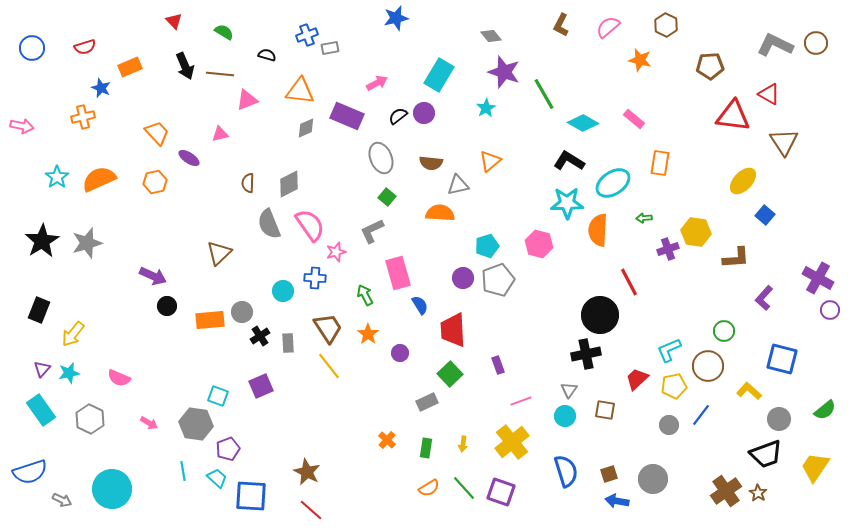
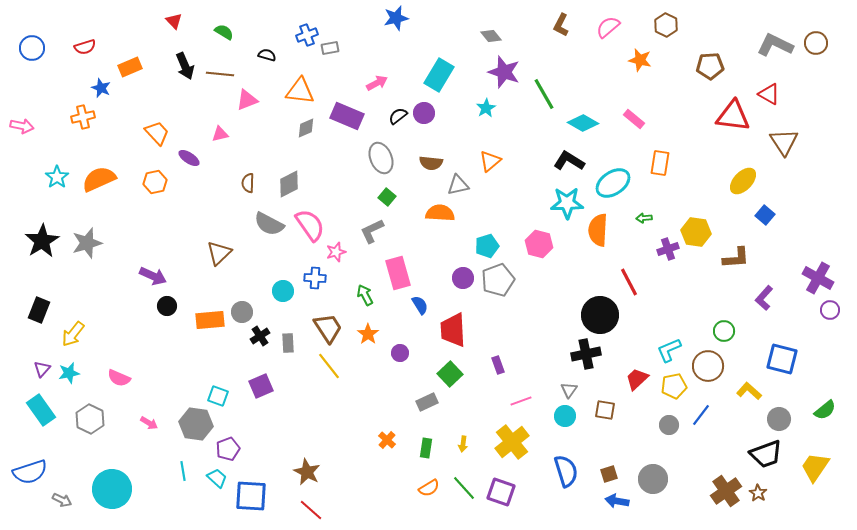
gray semicircle at (269, 224): rotated 40 degrees counterclockwise
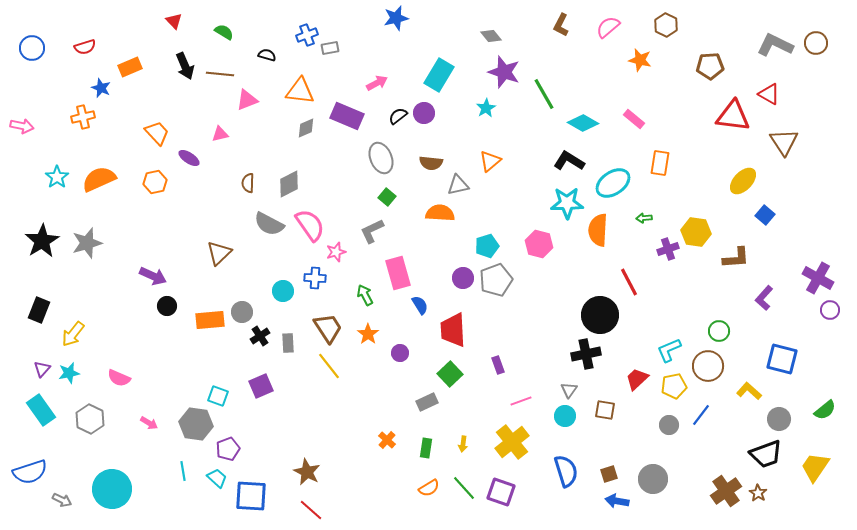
gray pentagon at (498, 280): moved 2 px left
green circle at (724, 331): moved 5 px left
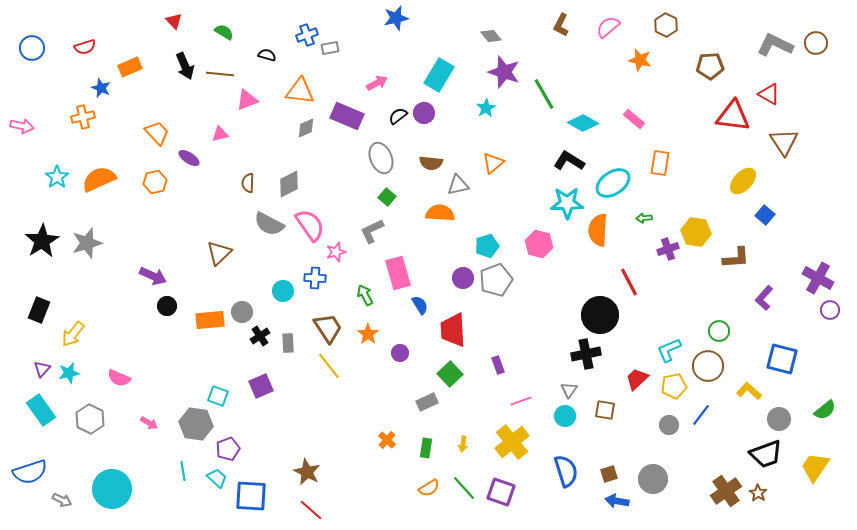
orange triangle at (490, 161): moved 3 px right, 2 px down
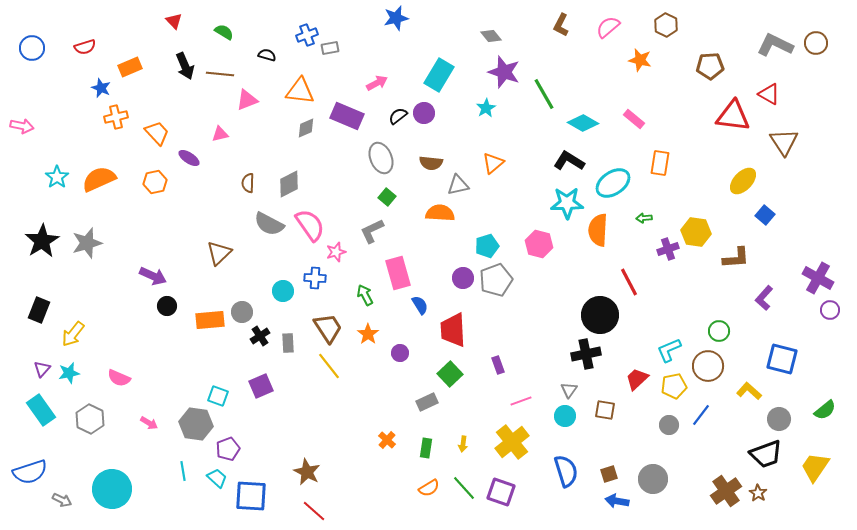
orange cross at (83, 117): moved 33 px right
red line at (311, 510): moved 3 px right, 1 px down
